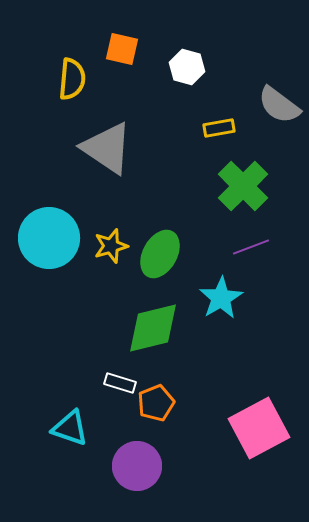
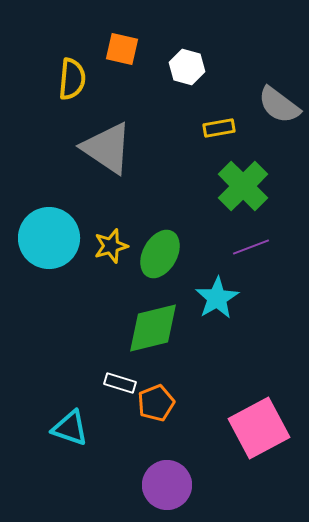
cyan star: moved 4 px left
purple circle: moved 30 px right, 19 px down
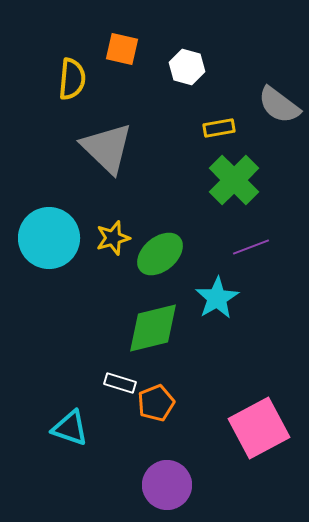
gray triangle: rotated 10 degrees clockwise
green cross: moved 9 px left, 6 px up
yellow star: moved 2 px right, 8 px up
green ellipse: rotated 21 degrees clockwise
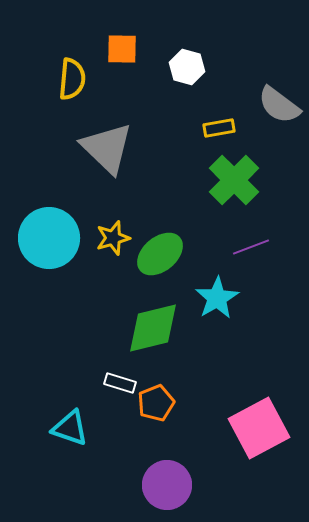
orange square: rotated 12 degrees counterclockwise
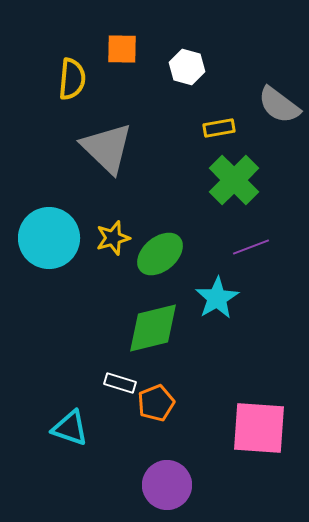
pink square: rotated 32 degrees clockwise
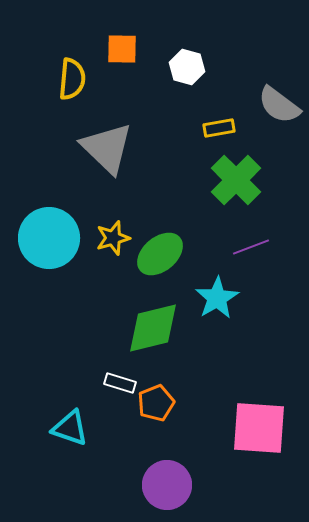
green cross: moved 2 px right
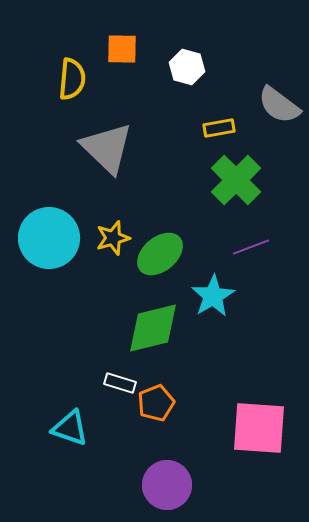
cyan star: moved 4 px left, 2 px up
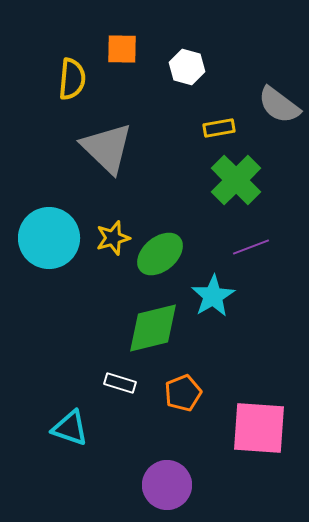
orange pentagon: moved 27 px right, 10 px up
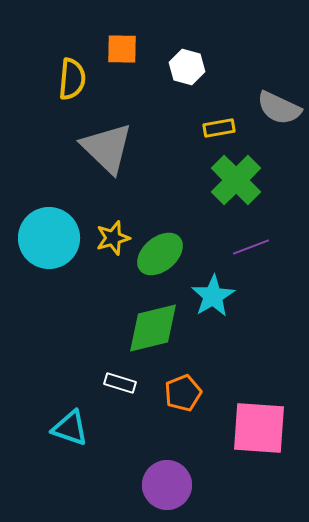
gray semicircle: moved 3 px down; rotated 12 degrees counterclockwise
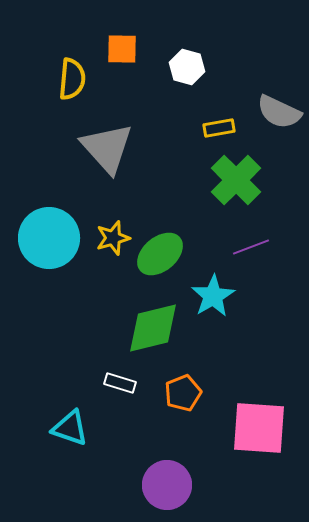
gray semicircle: moved 4 px down
gray triangle: rotated 4 degrees clockwise
